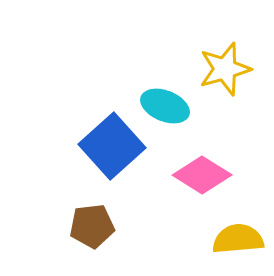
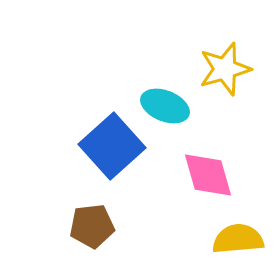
pink diamond: moved 6 px right; rotated 42 degrees clockwise
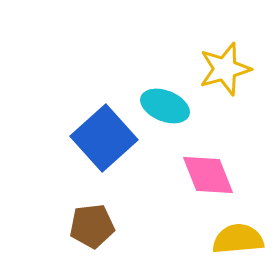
blue square: moved 8 px left, 8 px up
pink diamond: rotated 6 degrees counterclockwise
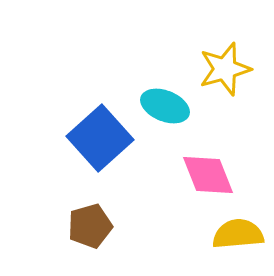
blue square: moved 4 px left
brown pentagon: moved 2 px left; rotated 9 degrees counterclockwise
yellow semicircle: moved 5 px up
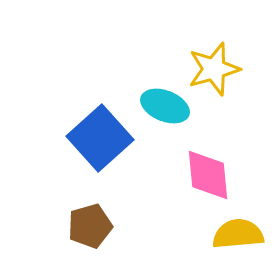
yellow star: moved 11 px left
pink diamond: rotated 16 degrees clockwise
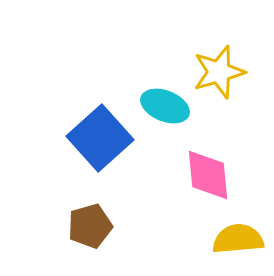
yellow star: moved 5 px right, 3 px down
yellow semicircle: moved 5 px down
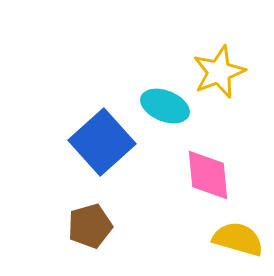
yellow star: rotated 6 degrees counterclockwise
blue square: moved 2 px right, 4 px down
yellow semicircle: rotated 21 degrees clockwise
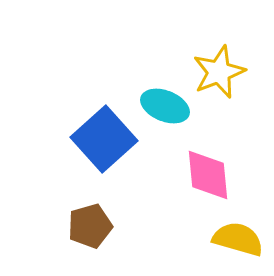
blue square: moved 2 px right, 3 px up
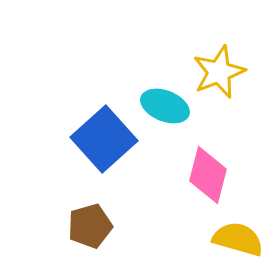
pink diamond: rotated 20 degrees clockwise
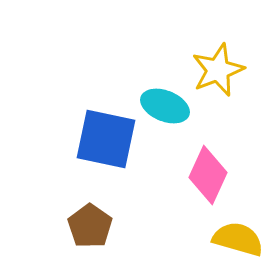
yellow star: moved 1 px left, 2 px up
blue square: moved 2 px right; rotated 36 degrees counterclockwise
pink diamond: rotated 10 degrees clockwise
brown pentagon: rotated 21 degrees counterclockwise
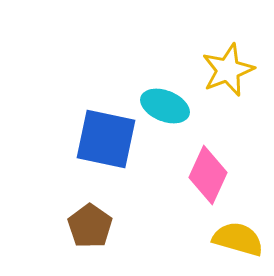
yellow star: moved 10 px right
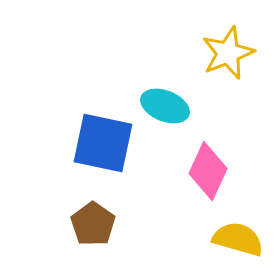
yellow star: moved 17 px up
blue square: moved 3 px left, 4 px down
pink diamond: moved 4 px up
brown pentagon: moved 3 px right, 2 px up
